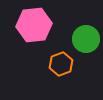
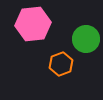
pink hexagon: moved 1 px left, 1 px up
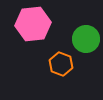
orange hexagon: rotated 20 degrees counterclockwise
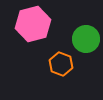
pink hexagon: rotated 8 degrees counterclockwise
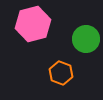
orange hexagon: moved 9 px down
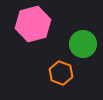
green circle: moved 3 px left, 5 px down
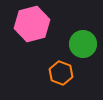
pink hexagon: moved 1 px left
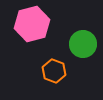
orange hexagon: moved 7 px left, 2 px up
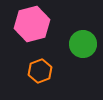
orange hexagon: moved 14 px left; rotated 20 degrees clockwise
